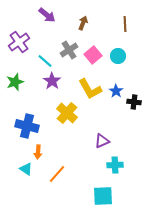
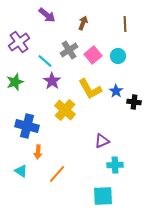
yellow cross: moved 2 px left, 3 px up
cyan triangle: moved 5 px left, 2 px down
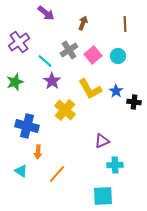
purple arrow: moved 1 px left, 2 px up
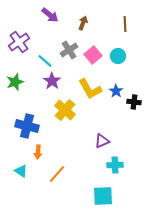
purple arrow: moved 4 px right, 2 px down
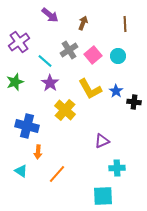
purple star: moved 2 px left, 2 px down
cyan cross: moved 2 px right, 3 px down
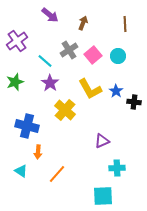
purple cross: moved 2 px left, 1 px up
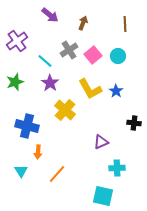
black cross: moved 21 px down
purple triangle: moved 1 px left, 1 px down
cyan triangle: rotated 24 degrees clockwise
cyan square: rotated 15 degrees clockwise
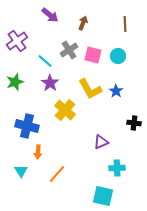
pink square: rotated 36 degrees counterclockwise
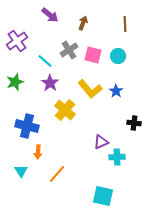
yellow L-shape: rotated 10 degrees counterclockwise
cyan cross: moved 11 px up
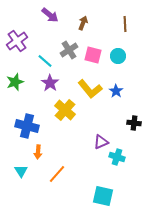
cyan cross: rotated 21 degrees clockwise
